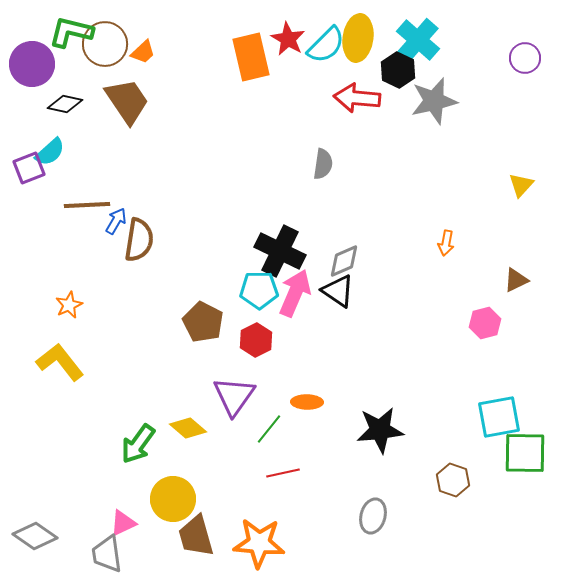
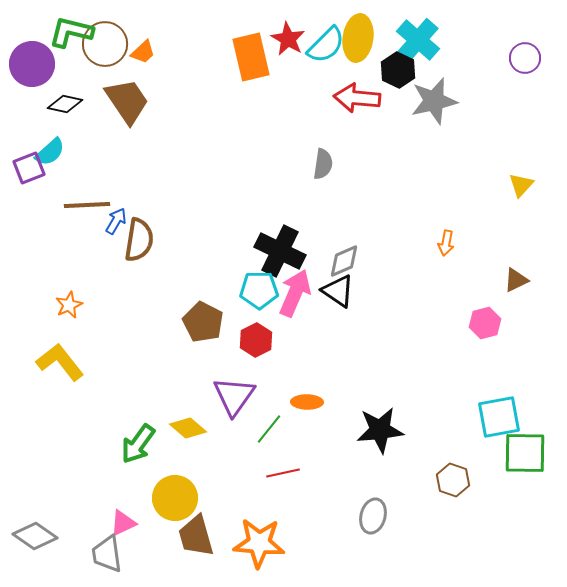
yellow circle at (173, 499): moved 2 px right, 1 px up
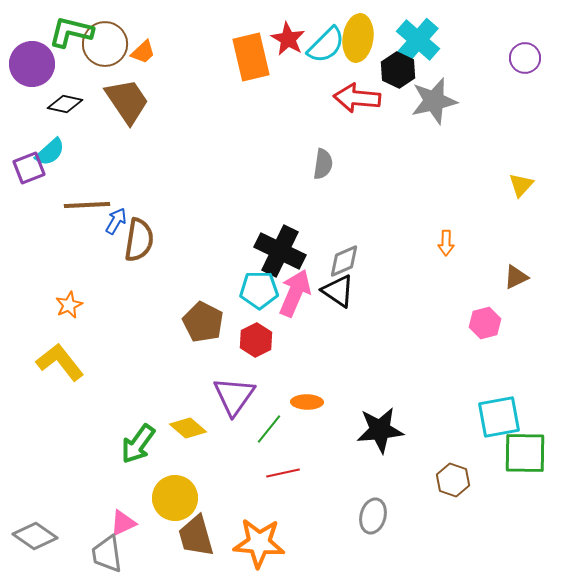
orange arrow at (446, 243): rotated 10 degrees counterclockwise
brown triangle at (516, 280): moved 3 px up
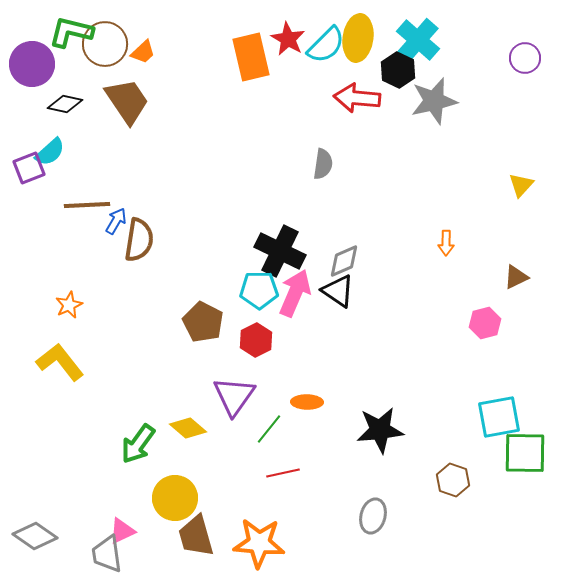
pink triangle at (123, 523): moved 1 px left, 8 px down
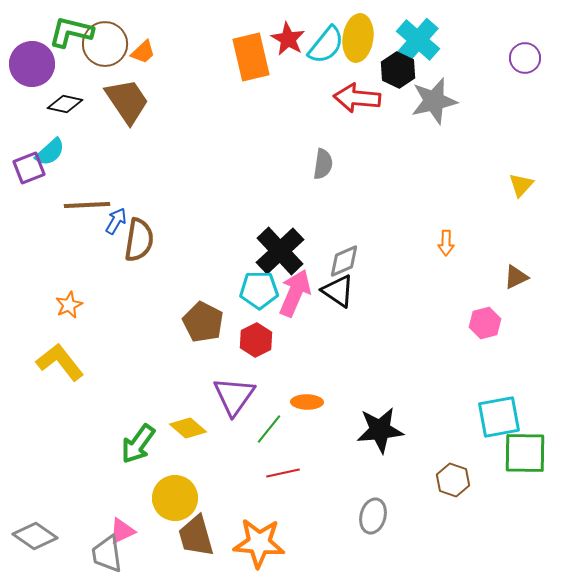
cyan semicircle at (326, 45): rotated 6 degrees counterclockwise
black cross at (280, 251): rotated 21 degrees clockwise
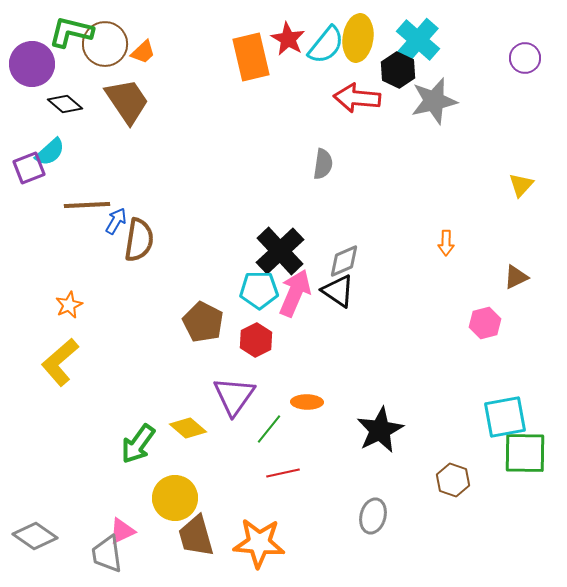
black diamond at (65, 104): rotated 28 degrees clockwise
yellow L-shape at (60, 362): rotated 93 degrees counterclockwise
cyan square at (499, 417): moved 6 px right
black star at (380, 430): rotated 21 degrees counterclockwise
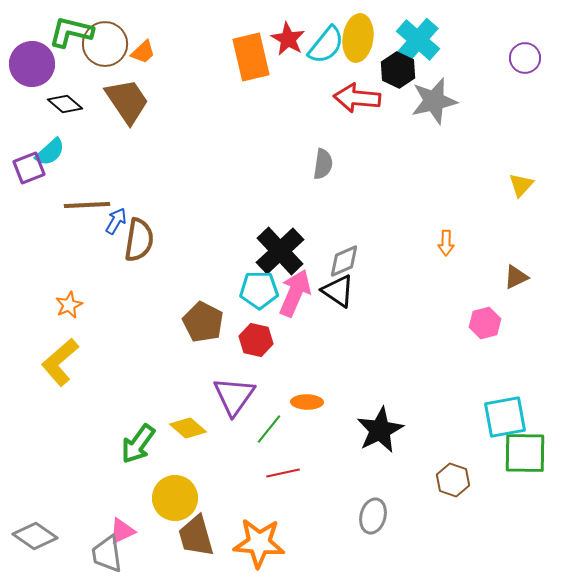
red hexagon at (256, 340): rotated 20 degrees counterclockwise
